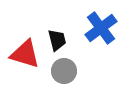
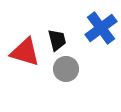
red triangle: moved 2 px up
gray circle: moved 2 px right, 2 px up
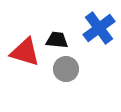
blue cross: moved 2 px left
black trapezoid: rotated 70 degrees counterclockwise
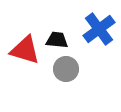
blue cross: moved 1 px down
red triangle: moved 2 px up
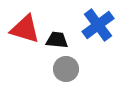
blue cross: moved 1 px left, 4 px up
red triangle: moved 21 px up
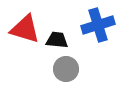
blue cross: rotated 20 degrees clockwise
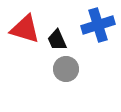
black trapezoid: rotated 120 degrees counterclockwise
